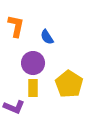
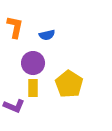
orange L-shape: moved 1 px left, 1 px down
blue semicircle: moved 2 px up; rotated 70 degrees counterclockwise
purple L-shape: moved 1 px up
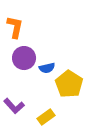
blue semicircle: moved 33 px down
purple circle: moved 9 px left, 5 px up
yellow rectangle: moved 13 px right, 29 px down; rotated 54 degrees clockwise
purple L-shape: rotated 25 degrees clockwise
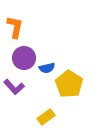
purple L-shape: moved 19 px up
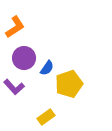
orange L-shape: rotated 45 degrees clockwise
blue semicircle: rotated 42 degrees counterclockwise
yellow pentagon: rotated 20 degrees clockwise
